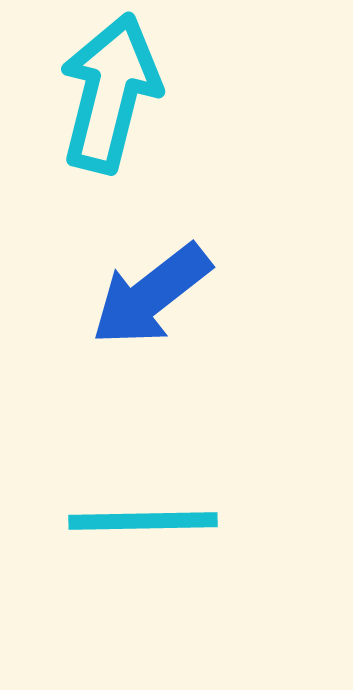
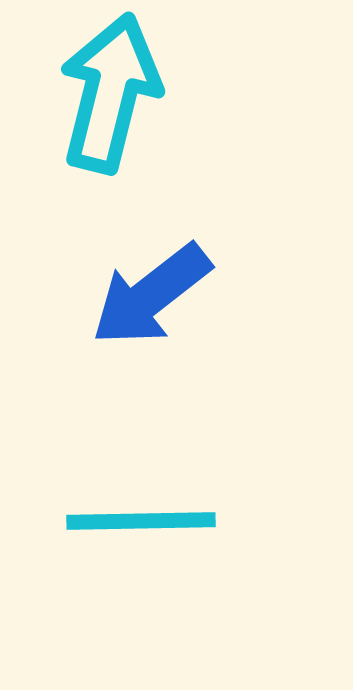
cyan line: moved 2 px left
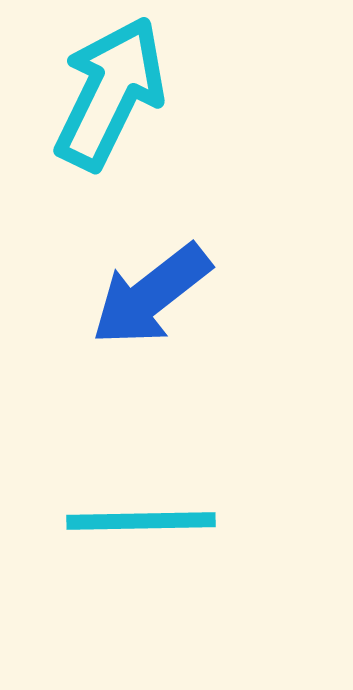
cyan arrow: rotated 12 degrees clockwise
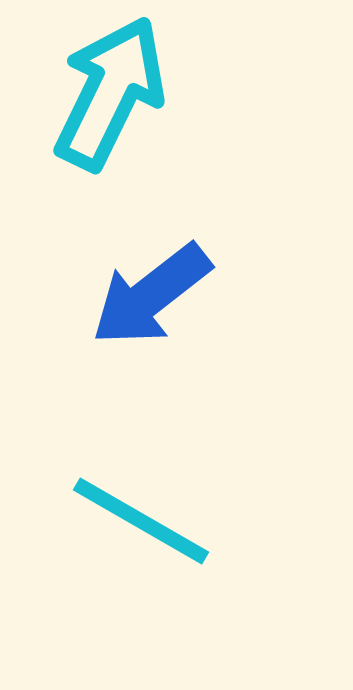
cyan line: rotated 31 degrees clockwise
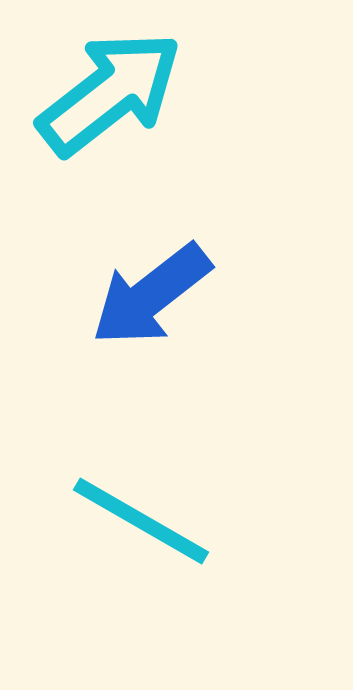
cyan arrow: rotated 26 degrees clockwise
